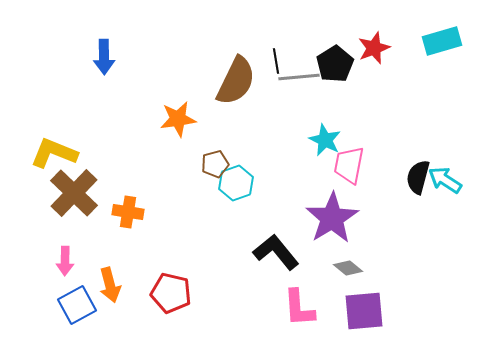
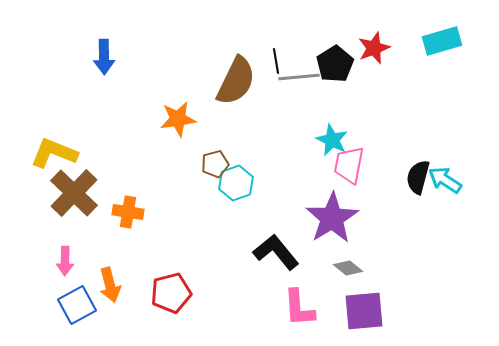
cyan star: moved 7 px right
red pentagon: rotated 27 degrees counterclockwise
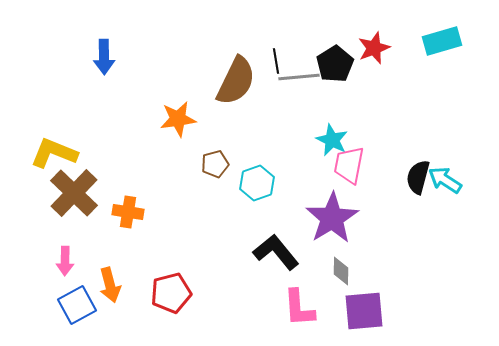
cyan hexagon: moved 21 px right
gray diamond: moved 7 px left, 3 px down; rotated 52 degrees clockwise
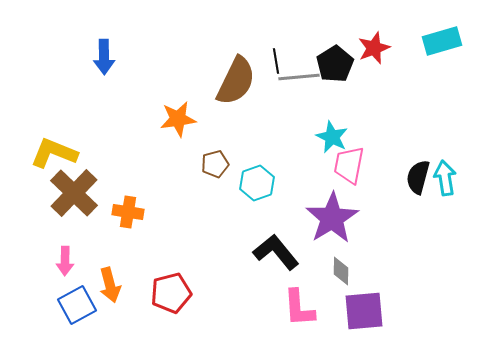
cyan star: moved 3 px up
cyan arrow: moved 2 px up; rotated 48 degrees clockwise
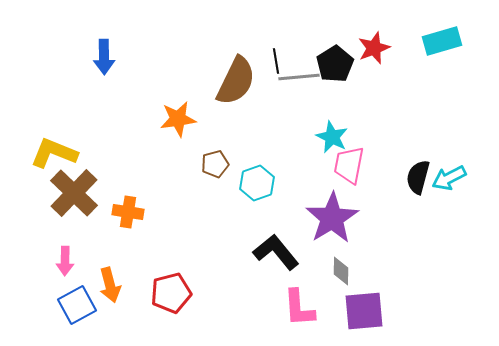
cyan arrow: moved 4 px right; rotated 108 degrees counterclockwise
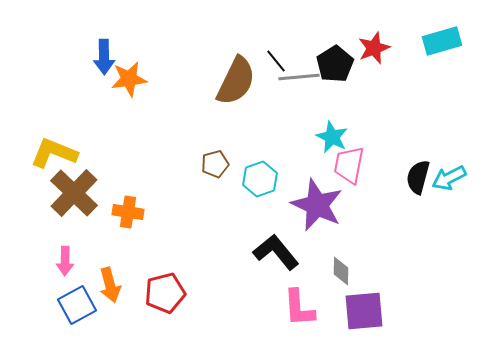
black line: rotated 30 degrees counterclockwise
orange star: moved 49 px left, 40 px up
cyan hexagon: moved 3 px right, 4 px up
purple star: moved 15 px left, 13 px up; rotated 16 degrees counterclockwise
red pentagon: moved 6 px left
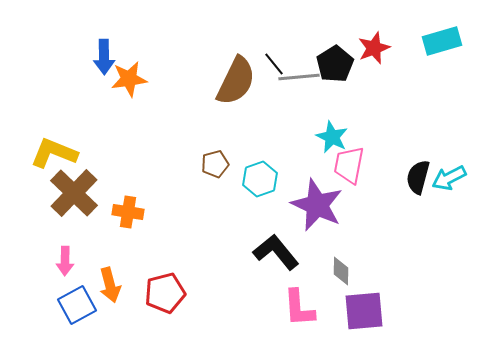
black line: moved 2 px left, 3 px down
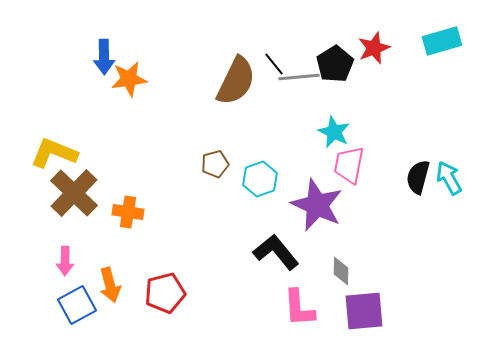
cyan star: moved 2 px right, 5 px up
cyan arrow: rotated 88 degrees clockwise
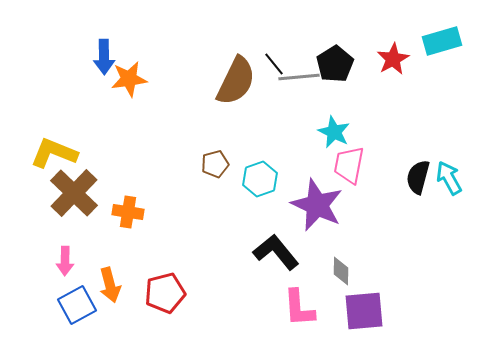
red star: moved 19 px right, 11 px down; rotated 8 degrees counterclockwise
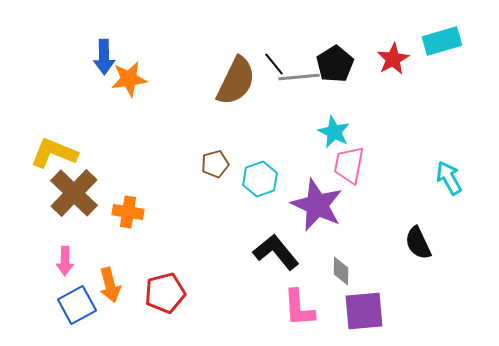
black semicircle: moved 66 px down; rotated 40 degrees counterclockwise
